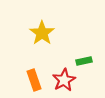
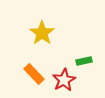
orange rectangle: moved 6 px up; rotated 25 degrees counterclockwise
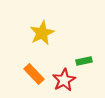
yellow star: rotated 10 degrees clockwise
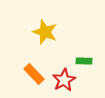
yellow star: moved 3 px right, 1 px up; rotated 25 degrees counterclockwise
green rectangle: rotated 14 degrees clockwise
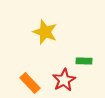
orange rectangle: moved 4 px left, 9 px down
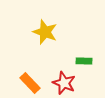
red star: moved 3 px down; rotated 20 degrees counterclockwise
